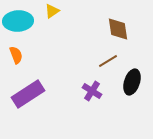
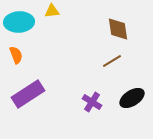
yellow triangle: rotated 28 degrees clockwise
cyan ellipse: moved 1 px right, 1 px down
brown line: moved 4 px right
black ellipse: moved 16 px down; rotated 40 degrees clockwise
purple cross: moved 11 px down
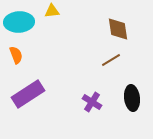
brown line: moved 1 px left, 1 px up
black ellipse: rotated 65 degrees counterclockwise
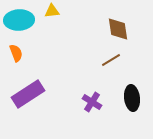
cyan ellipse: moved 2 px up
orange semicircle: moved 2 px up
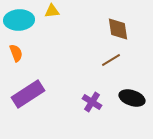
black ellipse: rotated 65 degrees counterclockwise
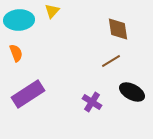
yellow triangle: rotated 42 degrees counterclockwise
brown line: moved 1 px down
black ellipse: moved 6 px up; rotated 10 degrees clockwise
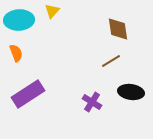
black ellipse: moved 1 px left; rotated 20 degrees counterclockwise
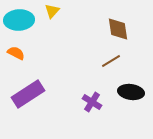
orange semicircle: rotated 42 degrees counterclockwise
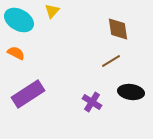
cyan ellipse: rotated 32 degrees clockwise
